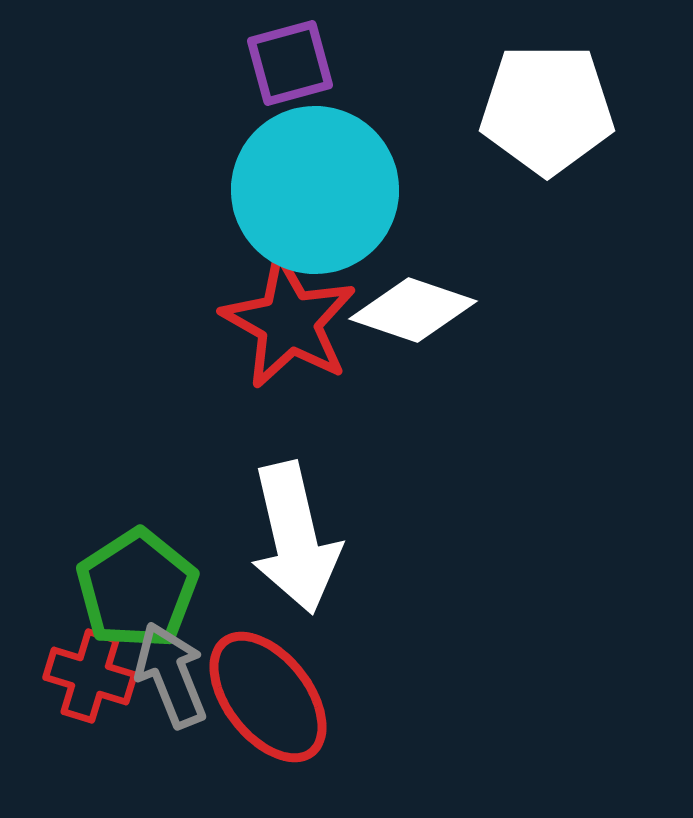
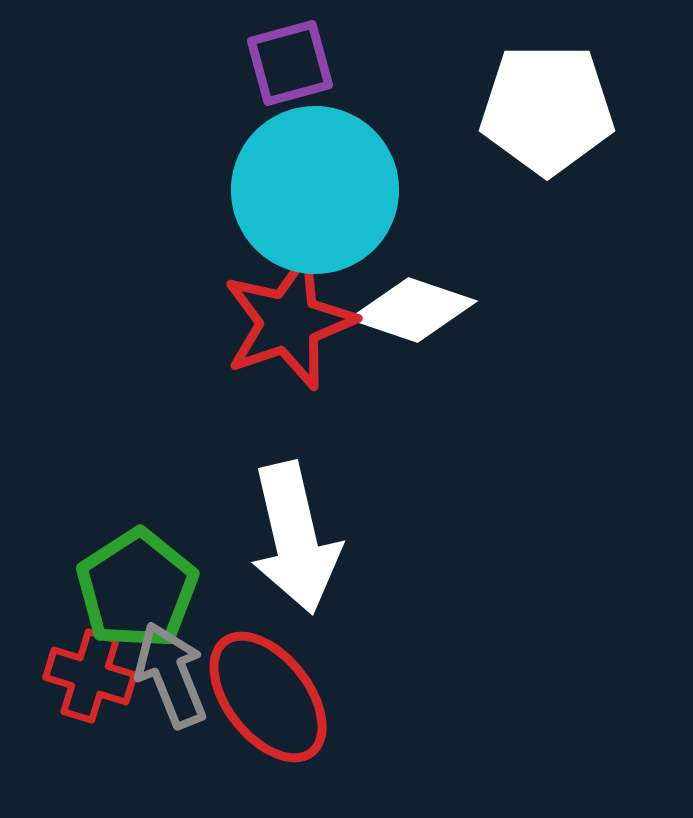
red star: rotated 24 degrees clockwise
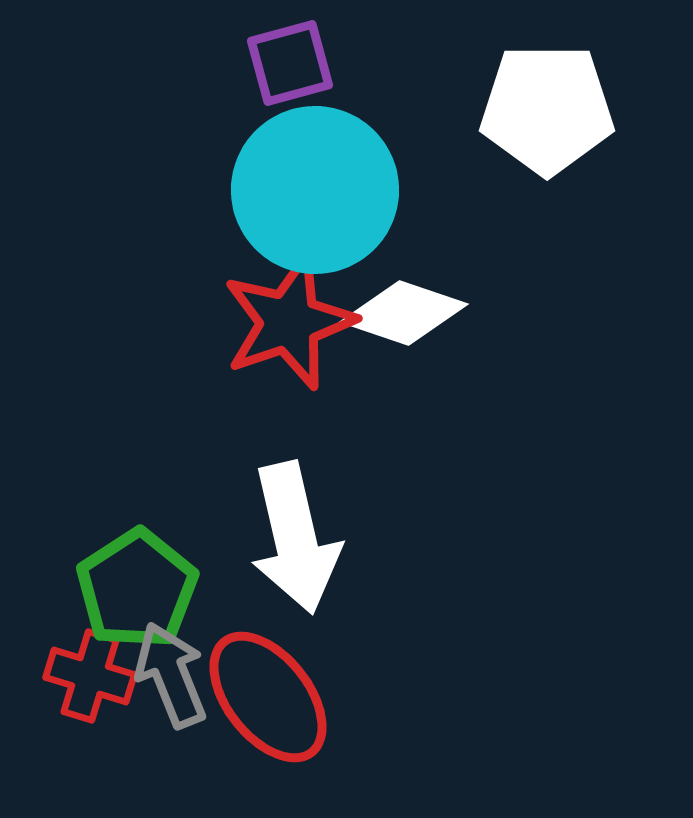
white diamond: moved 9 px left, 3 px down
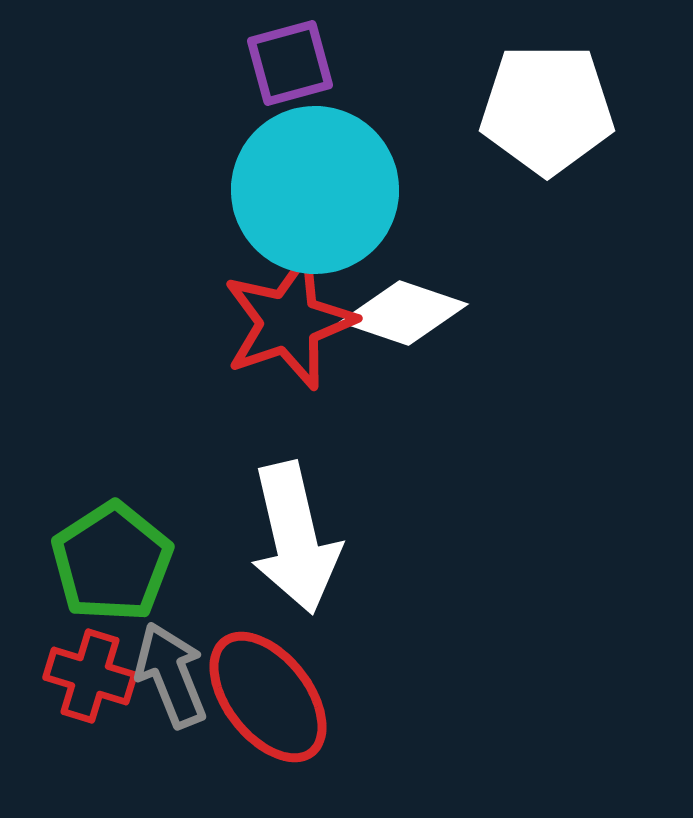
green pentagon: moved 25 px left, 27 px up
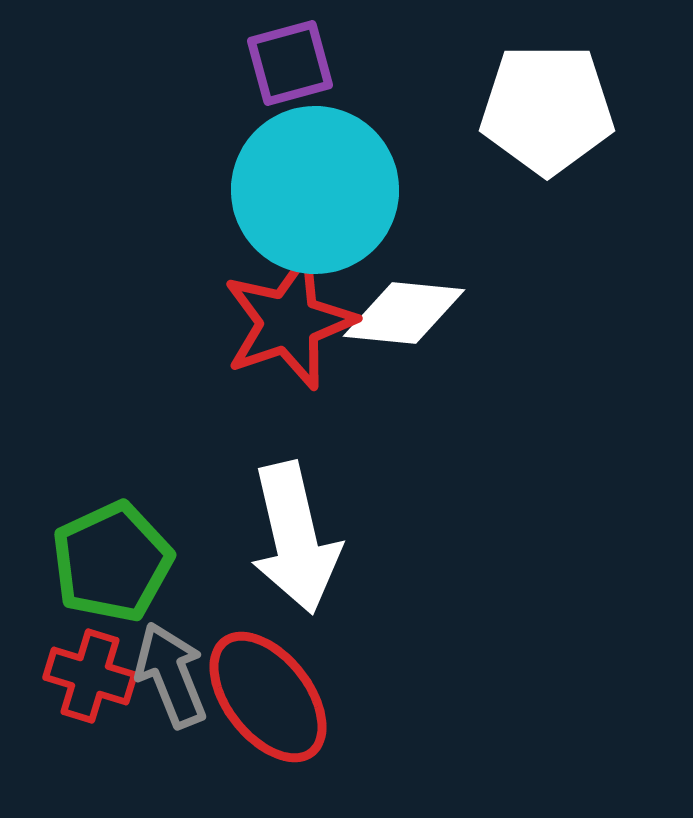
white diamond: rotated 13 degrees counterclockwise
green pentagon: rotated 8 degrees clockwise
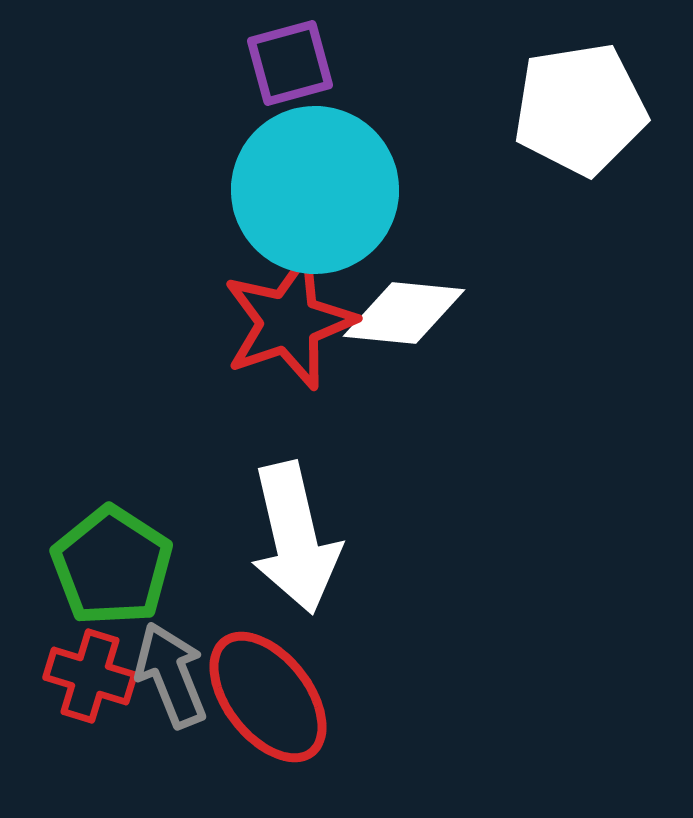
white pentagon: moved 33 px right; rotated 9 degrees counterclockwise
green pentagon: moved 4 px down; rotated 14 degrees counterclockwise
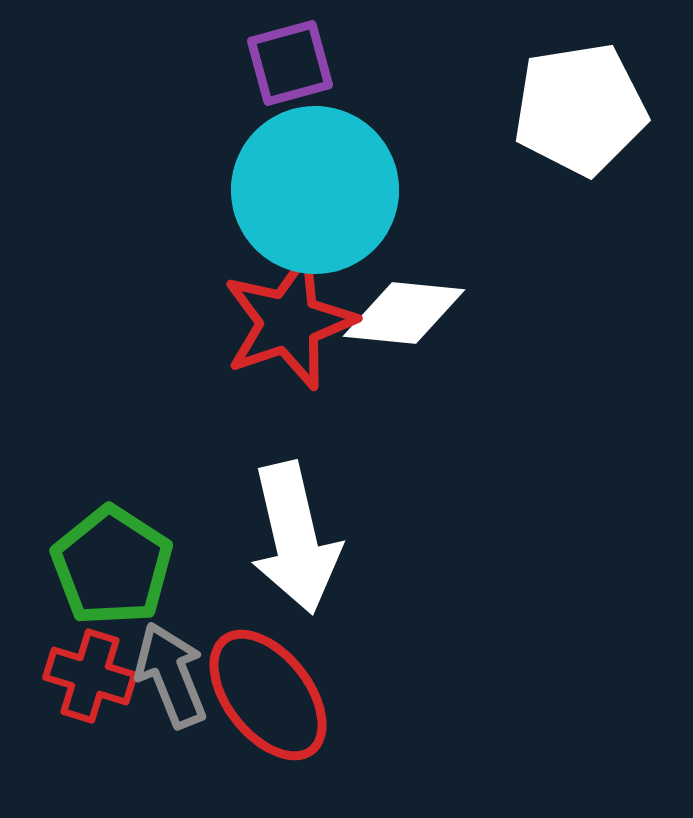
red ellipse: moved 2 px up
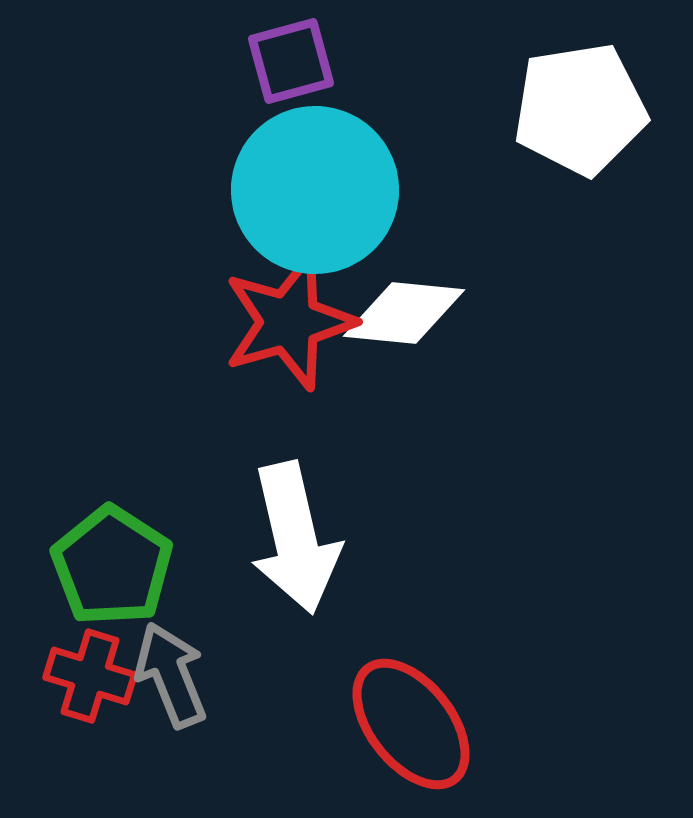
purple square: moved 1 px right, 2 px up
red star: rotated 3 degrees clockwise
red ellipse: moved 143 px right, 29 px down
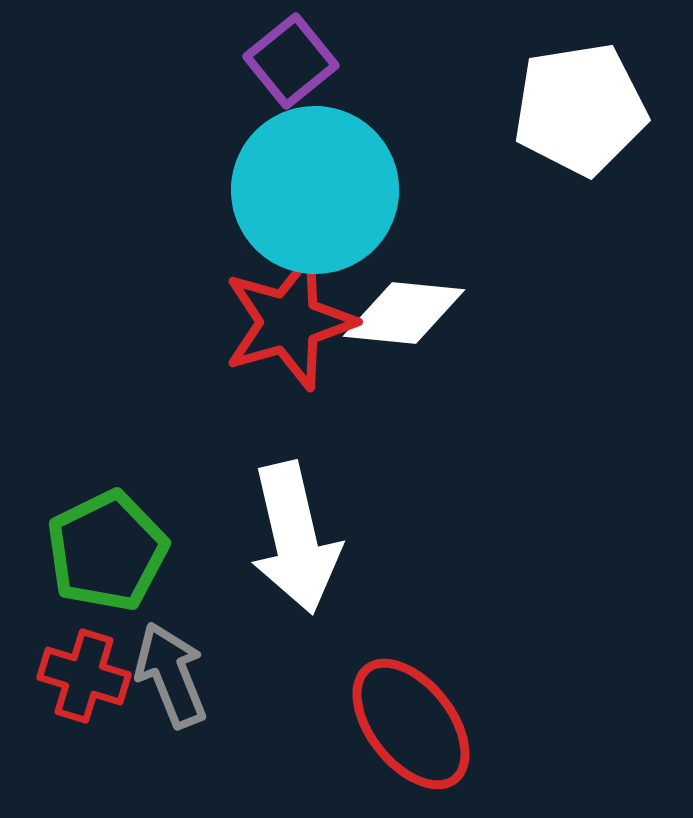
purple square: rotated 24 degrees counterclockwise
green pentagon: moved 5 px left, 15 px up; rotated 13 degrees clockwise
red cross: moved 6 px left
